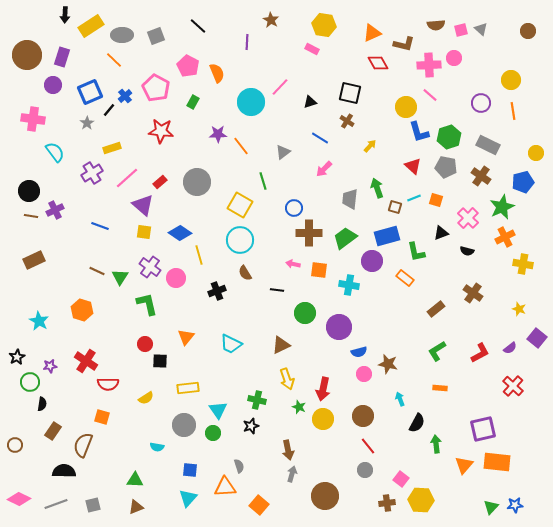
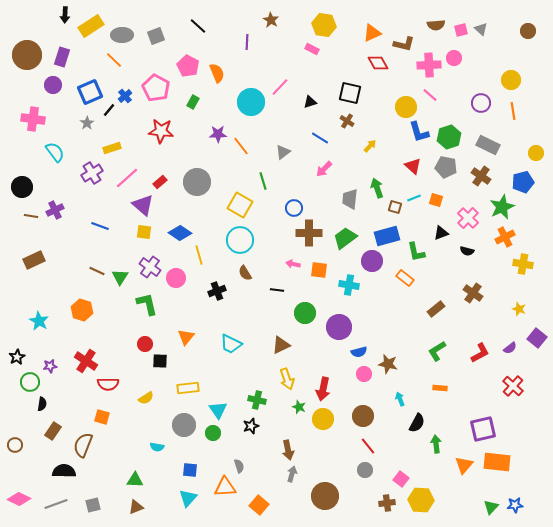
black circle at (29, 191): moved 7 px left, 4 px up
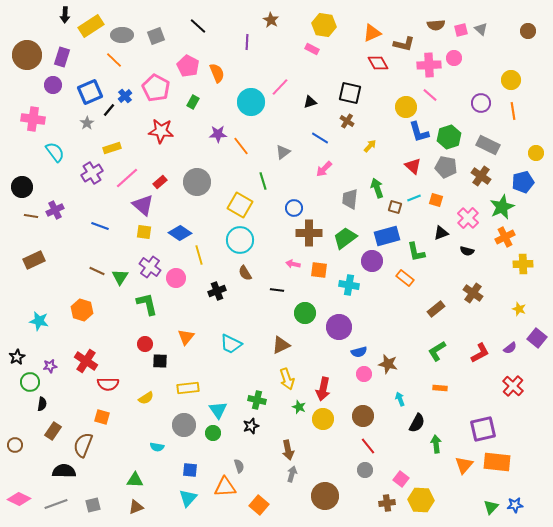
yellow cross at (523, 264): rotated 12 degrees counterclockwise
cyan star at (39, 321): rotated 18 degrees counterclockwise
